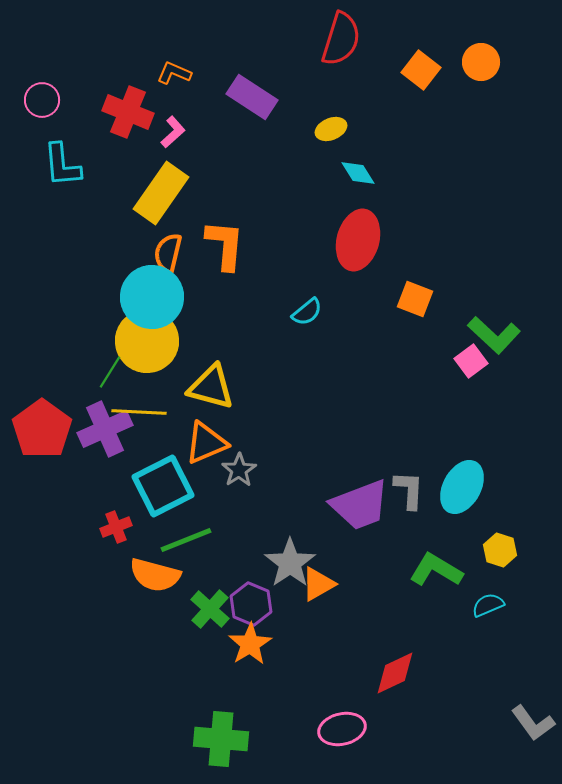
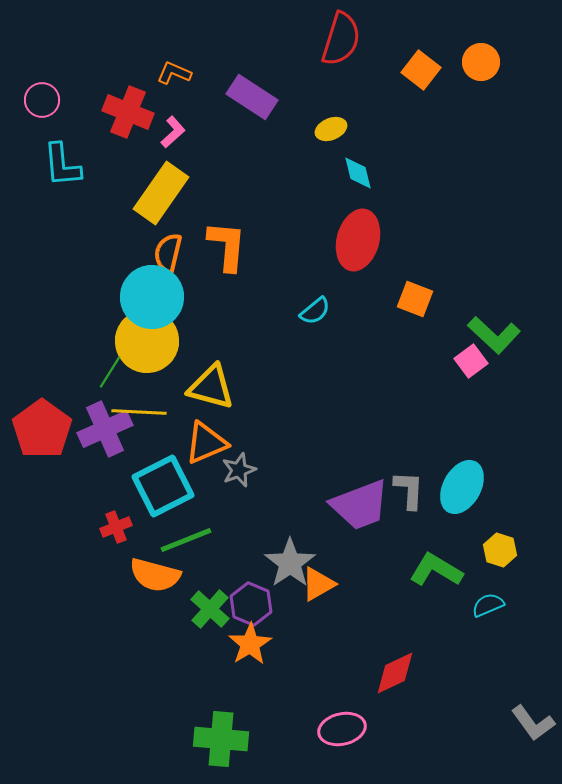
cyan diamond at (358, 173): rotated 18 degrees clockwise
orange L-shape at (225, 245): moved 2 px right, 1 px down
cyan semicircle at (307, 312): moved 8 px right, 1 px up
gray star at (239, 470): rotated 12 degrees clockwise
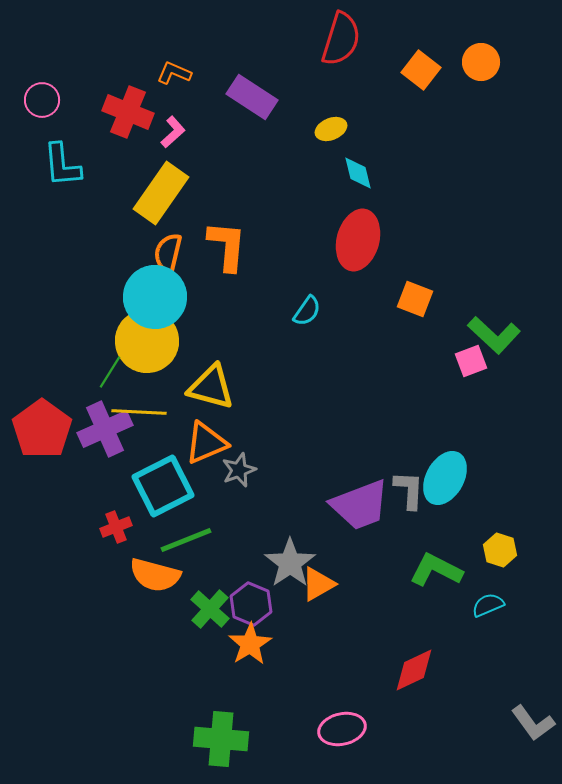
cyan circle at (152, 297): moved 3 px right
cyan semicircle at (315, 311): moved 8 px left; rotated 16 degrees counterclockwise
pink square at (471, 361): rotated 16 degrees clockwise
cyan ellipse at (462, 487): moved 17 px left, 9 px up
green L-shape at (436, 570): rotated 4 degrees counterclockwise
red diamond at (395, 673): moved 19 px right, 3 px up
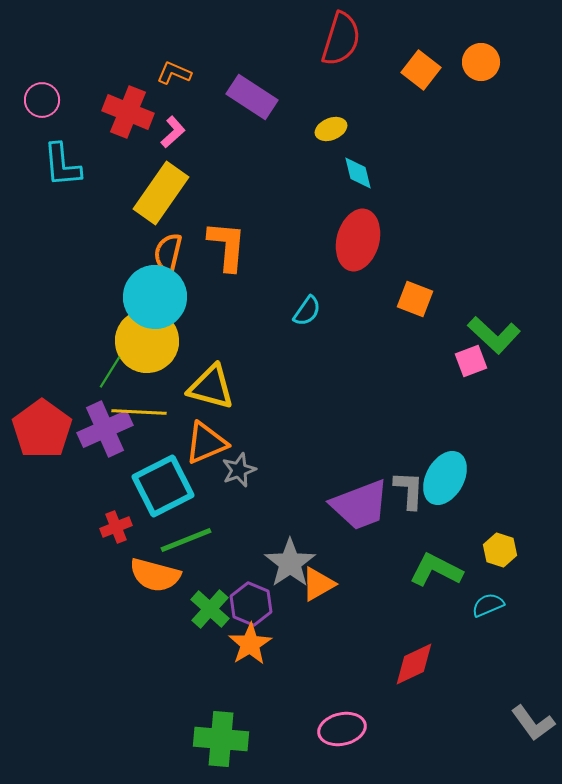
red diamond at (414, 670): moved 6 px up
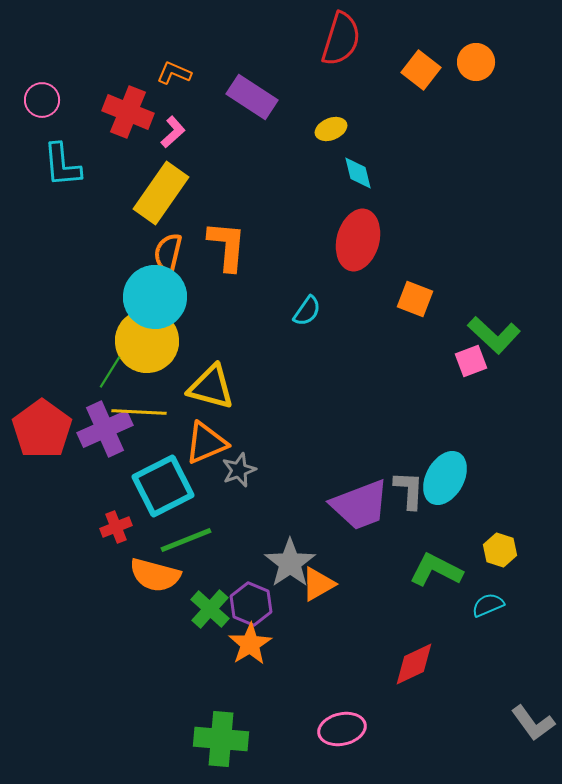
orange circle at (481, 62): moved 5 px left
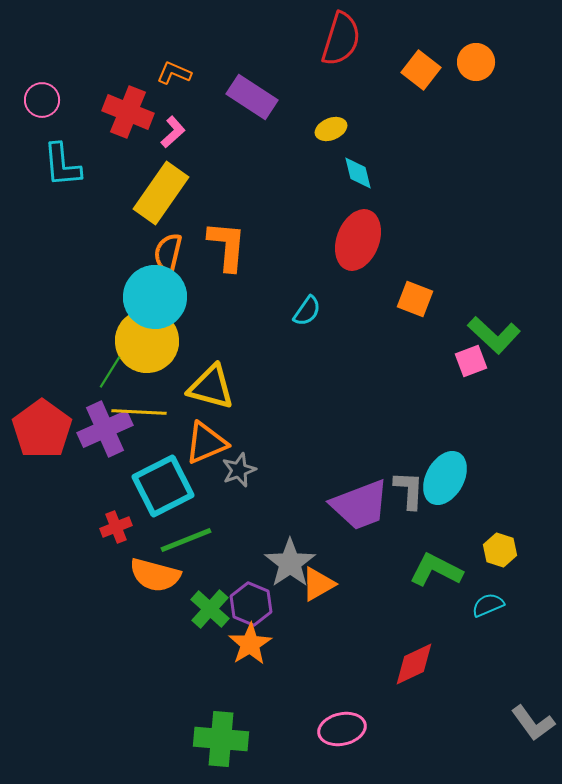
red ellipse at (358, 240): rotated 6 degrees clockwise
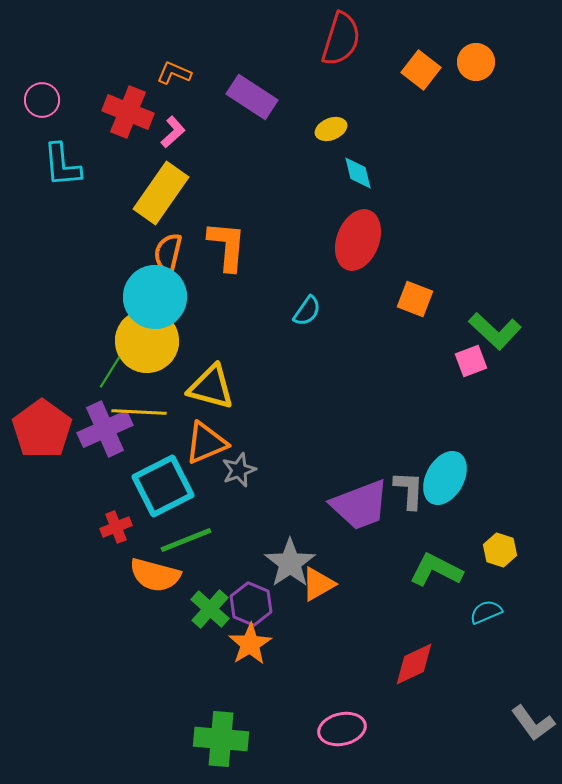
green L-shape at (494, 335): moved 1 px right, 4 px up
cyan semicircle at (488, 605): moved 2 px left, 7 px down
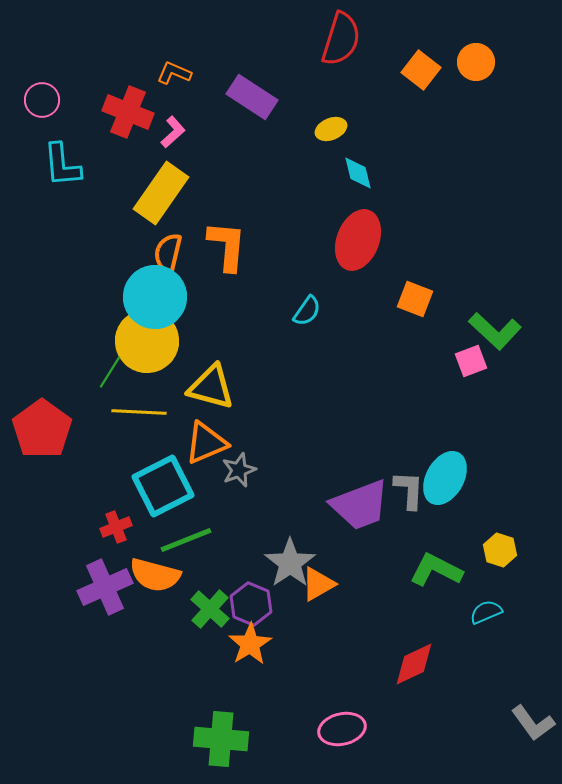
purple cross at (105, 429): moved 158 px down
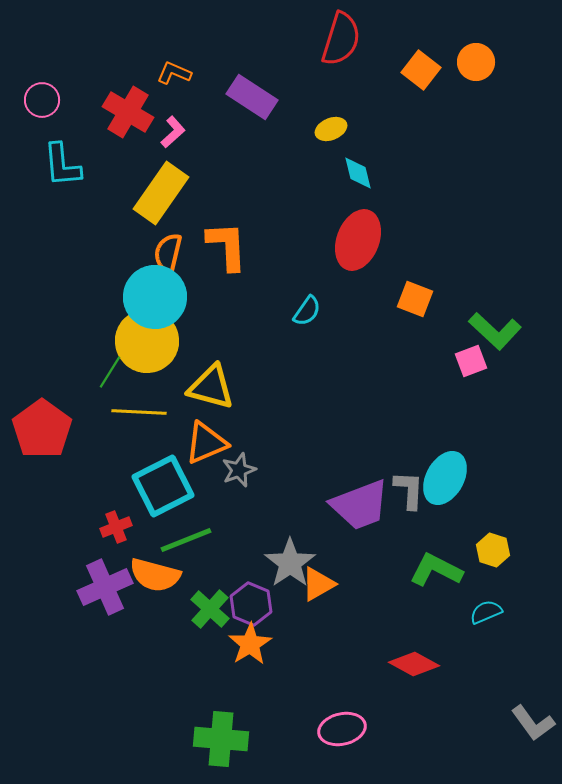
red cross at (128, 112): rotated 9 degrees clockwise
orange L-shape at (227, 246): rotated 8 degrees counterclockwise
yellow hexagon at (500, 550): moved 7 px left
red diamond at (414, 664): rotated 54 degrees clockwise
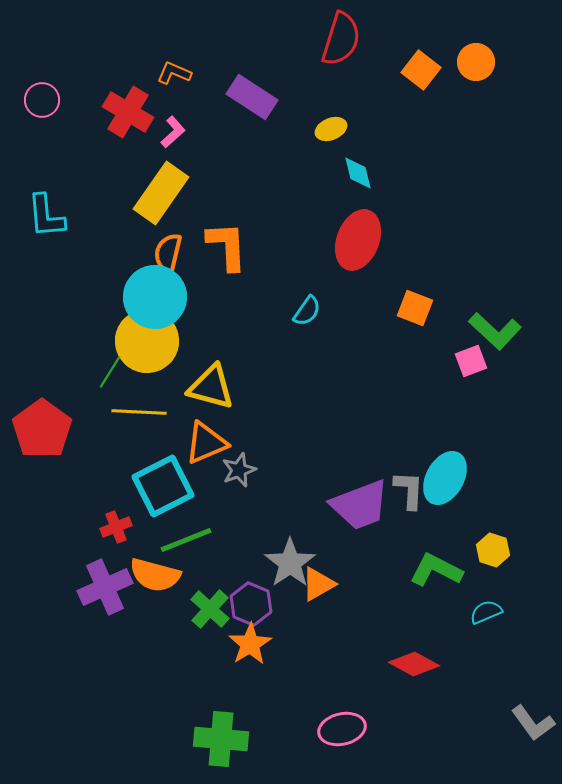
cyan L-shape at (62, 165): moved 16 px left, 51 px down
orange square at (415, 299): moved 9 px down
